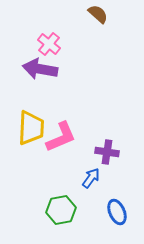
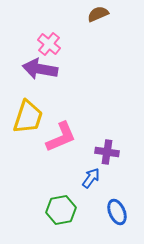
brown semicircle: rotated 65 degrees counterclockwise
yellow trapezoid: moved 3 px left, 11 px up; rotated 15 degrees clockwise
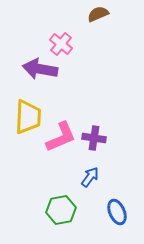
pink cross: moved 12 px right
yellow trapezoid: rotated 15 degrees counterclockwise
purple cross: moved 13 px left, 14 px up
blue arrow: moved 1 px left, 1 px up
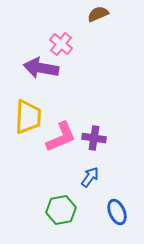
purple arrow: moved 1 px right, 1 px up
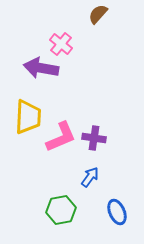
brown semicircle: rotated 25 degrees counterclockwise
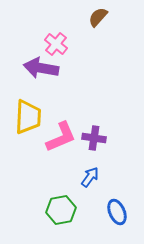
brown semicircle: moved 3 px down
pink cross: moved 5 px left
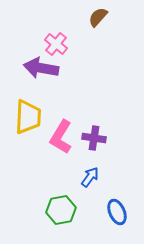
pink L-shape: rotated 144 degrees clockwise
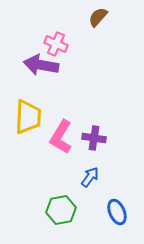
pink cross: rotated 15 degrees counterclockwise
purple arrow: moved 3 px up
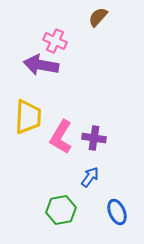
pink cross: moved 1 px left, 3 px up
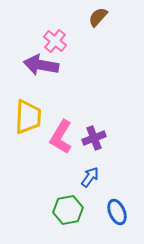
pink cross: rotated 15 degrees clockwise
purple cross: rotated 30 degrees counterclockwise
green hexagon: moved 7 px right
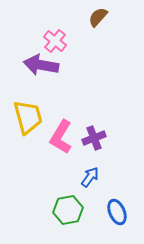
yellow trapezoid: rotated 18 degrees counterclockwise
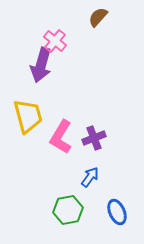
purple arrow: rotated 84 degrees counterclockwise
yellow trapezoid: moved 1 px up
